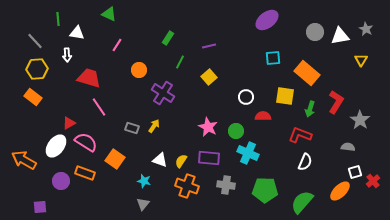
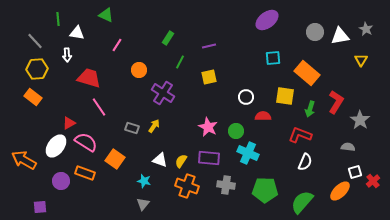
green triangle at (109, 14): moved 3 px left, 1 px down
yellow square at (209, 77): rotated 28 degrees clockwise
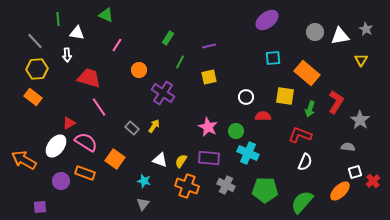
gray rectangle at (132, 128): rotated 24 degrees clockwise
gray cross at (226, 185): rotated 18 degrees clockwise
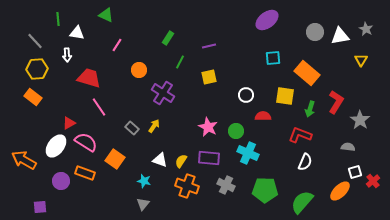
white circle at (246, 97): moved 2 px up
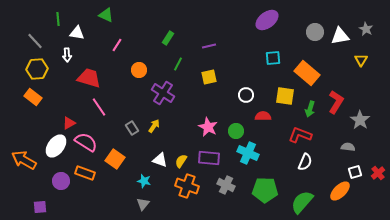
green line at (180, 62): moved 2 px left, 2 px down
gray rectangle at (132, 128): rotated 16 degrees clockwise
red cross at (373, 181): moved 5 px right, 8 px up
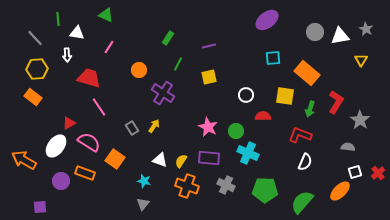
gray line at (35, 41): moved 3 px up
pink line at (117, 45): moved 8 px left, 2 px down
pink semicircle at (86, 142): moved 3 px right
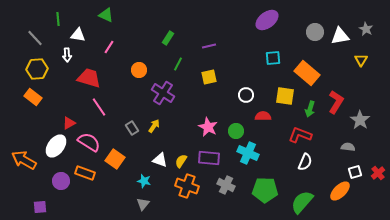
white triangle at (77, 33): moved 1 px right, 2 px down
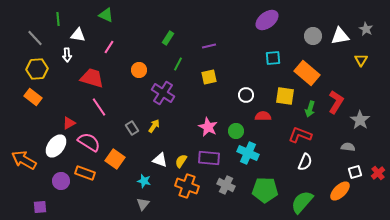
gray circle at (315, 32): moved 2 px left, 4 px down
red trapezoid at (89, 78): moved 3 px right
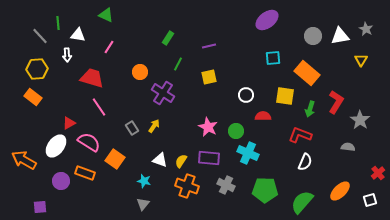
green line at (58, 19): moved 4 px down
gray line at (35, 38): moved 5 px right, 2 px up
orange circle at (139, 70): moved 1 px right, 2 px down
white square at (355, 172): moved 15 px right, 28 px down
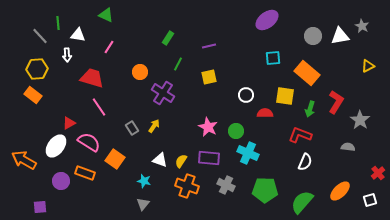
gray star at (366, 29): moved 4 px left, 3 px up
yellow triangle at (361, 60): moved 7 px right, 6 px down; rotated 32 degrees clockwise
orange rectangle at (33, 97): moved 2 px up
red semicircle at (263, 116): moved 2 px right, 3 px up
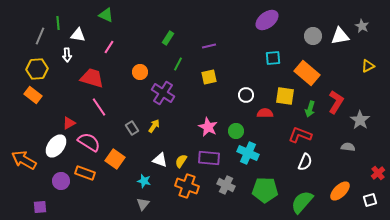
gray line at (40, 36): rotated 66 degrees clockwise
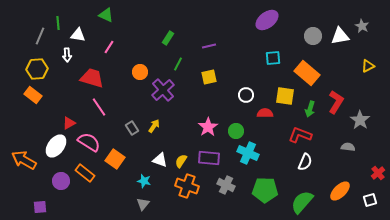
purple cross at (163, 93): moved 3 px up; rotated 15 degrees clockwise
pink star at (208, 127): rotated 12 degrees clockwise
orange rectangle at (85, 173): rotated 18 degrees clockwise
